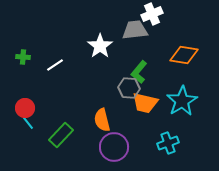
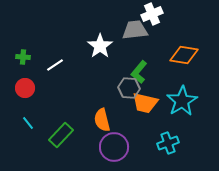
red circle: moved 20 px up
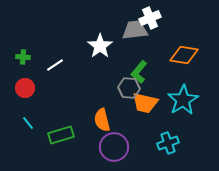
white cross: moved 2 px left, 4 px down
cyan star: moved 1 px right, 1 px up
green rectangle: rotated 30 degrees clockwise
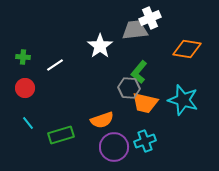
orange diamond: moved 3 px right, 6 px up
cyan star: rotated 24 degrees counterclockwise
orange semicircle: rotated 95 degrees counterclockwise
cyan cross: moved 23 px left, 2 px up
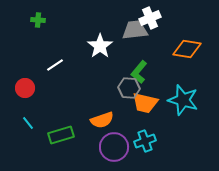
green cross: moved 15 px right, 37 px up
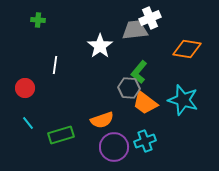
white line: rotated 48 degrees counterclockwise
orange trapezoid: rotated 24 degrees clockwise
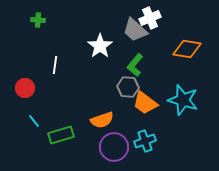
gray trapezoid: rotated 132 degrees counterclockwise
green L-shape: moved 4 px left, 7 px up
gray hexagon: moved 1 px left, 1 px up
cyan line: moved 6 px right, 2 px up
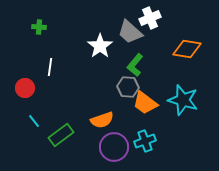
green cross: moved 1 px right, 7 px down
gray trapezoid: moved 5 px left, 2 px down
white line: moved 5 px left, 2 px down
green rectangle: rotated 20 degrees counterclockwise
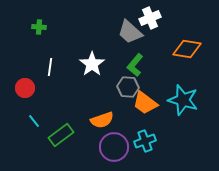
white star: moved 8 px left, 18 px down
